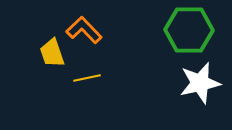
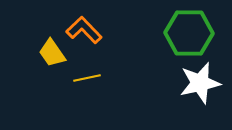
green hexagon: moved 3 px down
yellow trapezoid: rotated 16 degrees counterclockwise
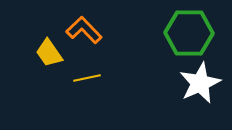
yellow trapezoid: moved 3 px left
white star: rotated 12 degrees counterclockwise
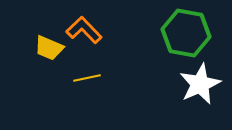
green hexagon: moved 3 px left; rotated 9 degrees clockwise
yellow trapezoid: moved 5 px up; rotated 32 degrees counterclockwise
white star: moved 1 px down
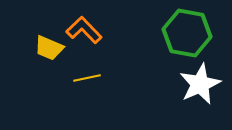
green hexagon: moved 1 px right
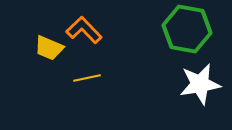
green hexagon: moved 4 px up
white star: rotated 15 degrees clockwise
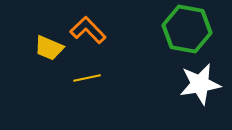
orange L-shape: moved 4 px right
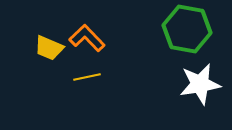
orange L-shape: moved 1 px left, 8 px down
yellow line: moved 1 px up
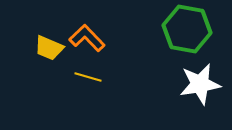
yellow line: moved 1 px right; rotated 28 degrees clockwise
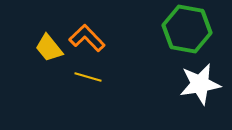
yellow trapezoid: rotated 28 degrees clockwise
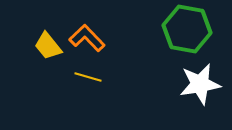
yellow trapezoid: moved 1 px left, 2 px up
